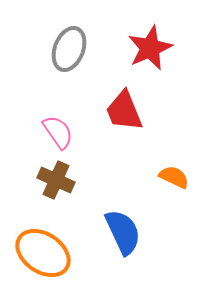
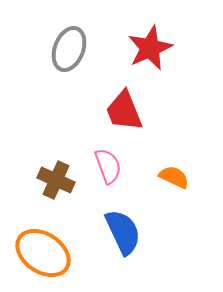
pink semicircle: moved 50 px right, 34 px down; rotated 15 degrees clockwise
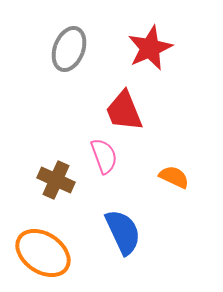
pink semicircle: moved 4 px left, 10 px up
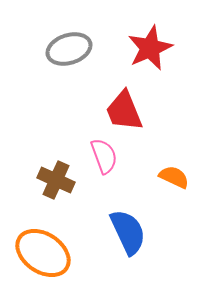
gray ellipse: rotated 51 degrees clockwise
blue semicircle: moved 5 px right
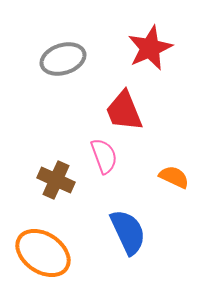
gray ellipse: moved 6 px left, 10 px down
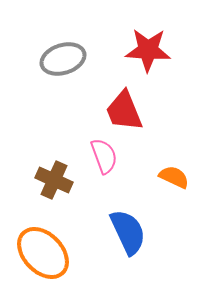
red star: moved 2 px left, 2 px down; rotated 27 degrees clockwise
brown cross: moved 2 px left
orange ellipse: rotated 12 degrees clockwise
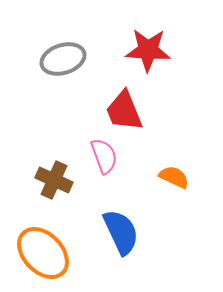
blue semicircle: moved 7 px left
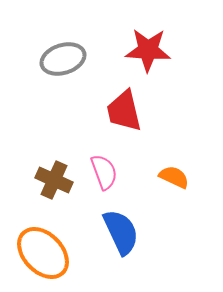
red trapezoid: rotated 9 degrees clockwise
pink semicircle: moved 16 px down
